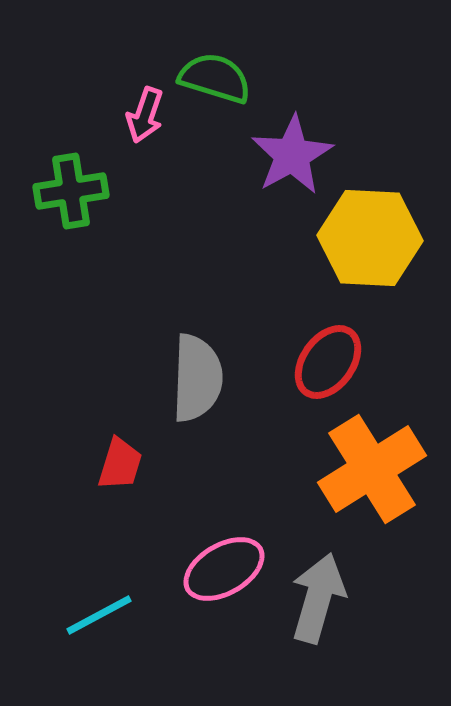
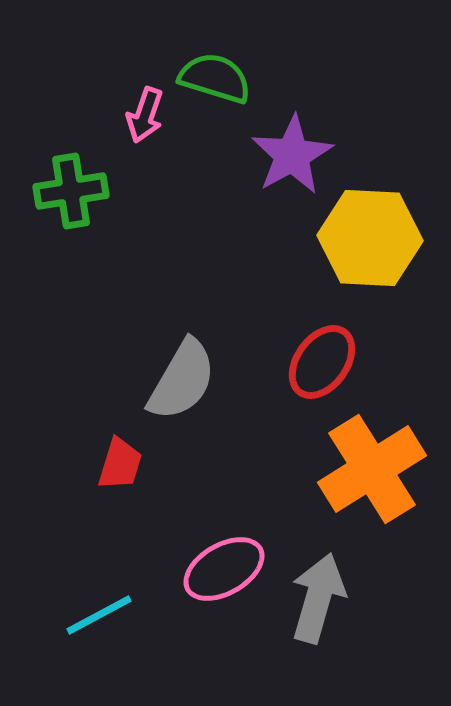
red ellipse: moved 6 px left
gray semicircle: moved 15 px left, 2 px down; rotated 28 degrees clockwise
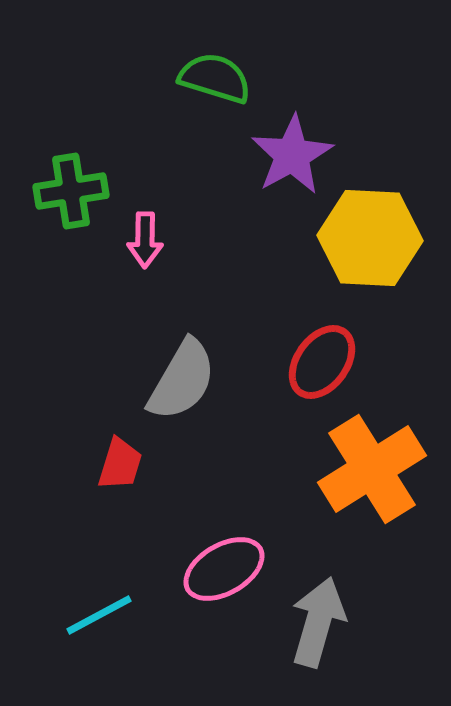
pink arrow: moved 125 px down; rotated 18 degrees counterclockwise
gray arrow: moved 24 px down
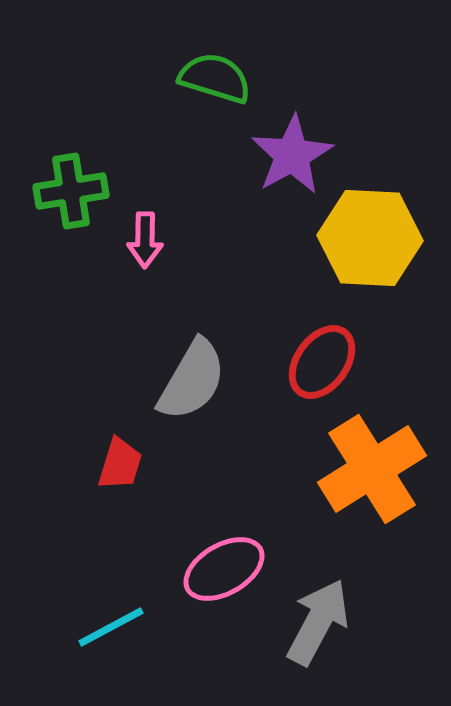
gray semicircle: moved 10 px right
cyan line: moved 12 px right, 12 px down
gray arrow: rotated 12 degrees clockwise
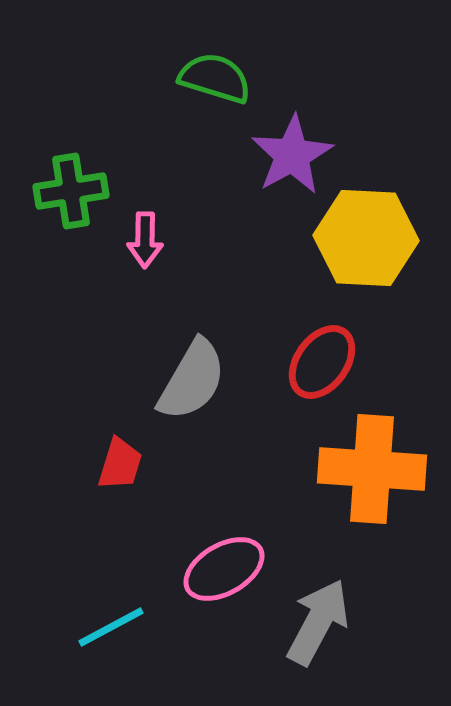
yellow hexagon: moved 4 px left
orange cross: rotated 36 degrees clockwise
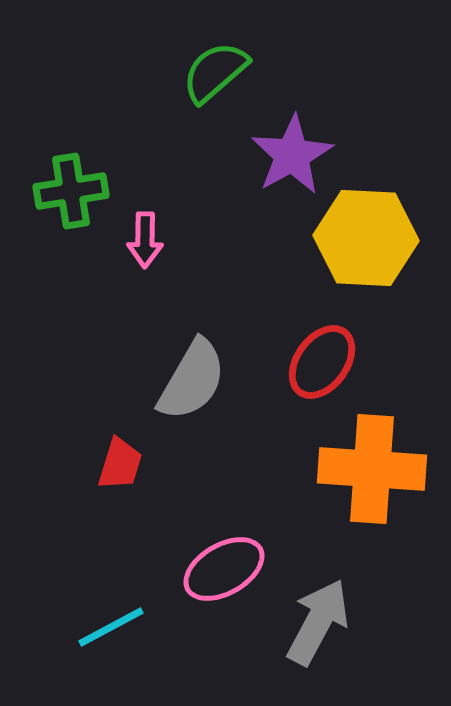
green semicircle: moved 6 px up; rotated 58 degrees counterclockwise
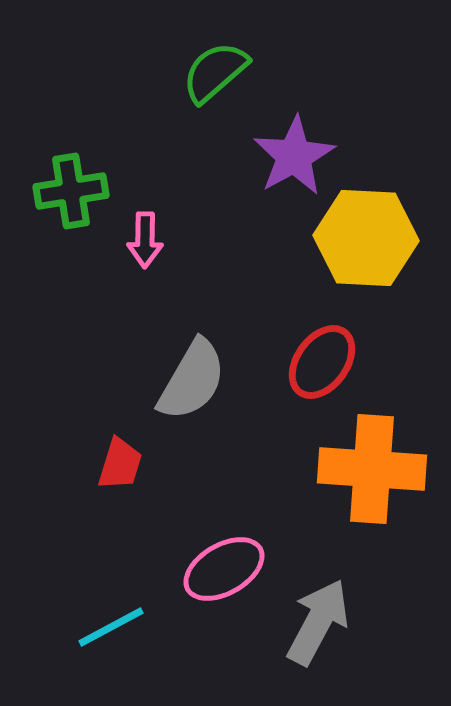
purple star: moved 2 px right, 1 px down
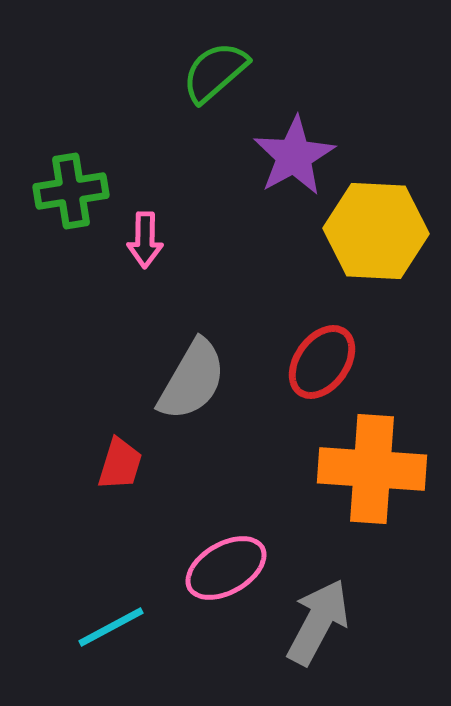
yellow hexagon: moved 10 px right, 7 px up
pink ellipse: moved 2 px right, 1 px up
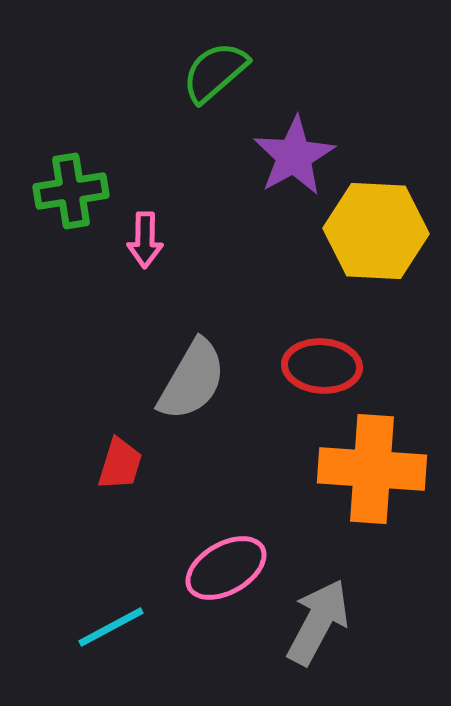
red ellipse: moved 4 px down; rotated 58 degrees clockwise
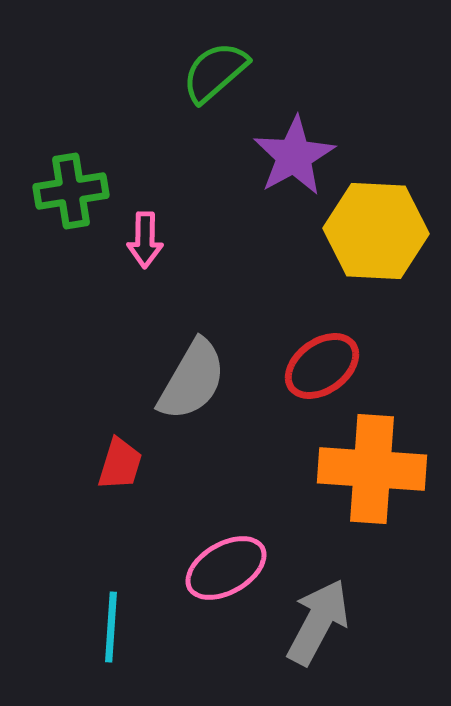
red ellipse: rotated 40 degrees counterclockwise
cyan line: rotated 58 degrees counterclockwise
